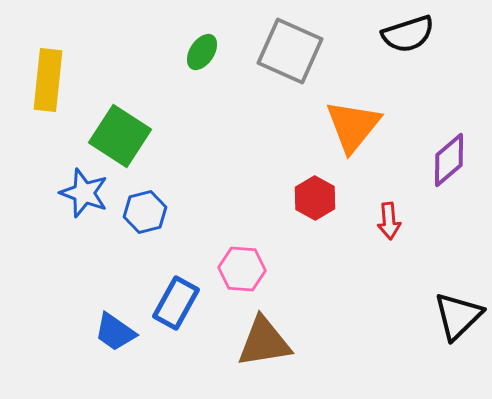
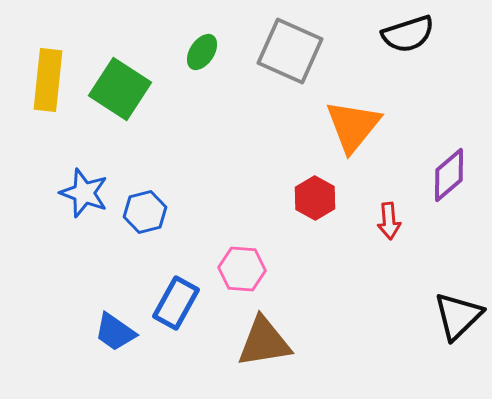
green square: moved 47 px up
purple diamond: moved 15 px down
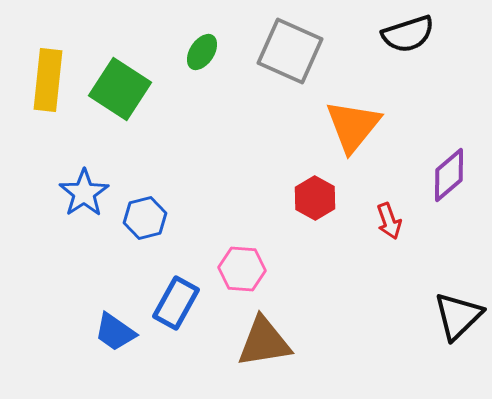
blue star: rotated 18 degrees clockwise
blue hexagon: moved 6 px down
red arrow: rotated 15 degrees counterclockwise
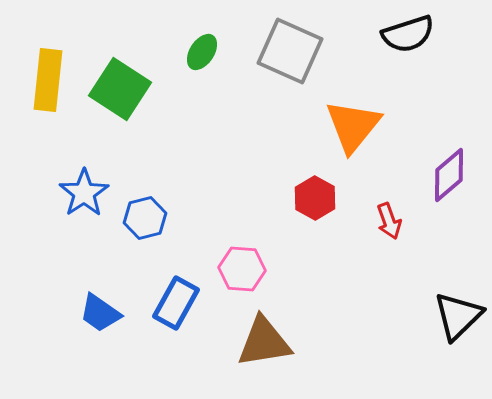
blue trapezoid: moved 15 px left, 19 px up
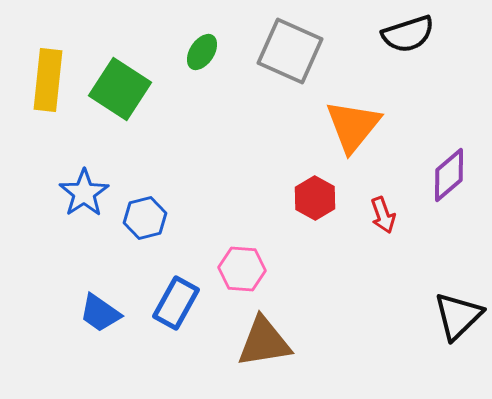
red arrow: moved 6 px left, 6 px up
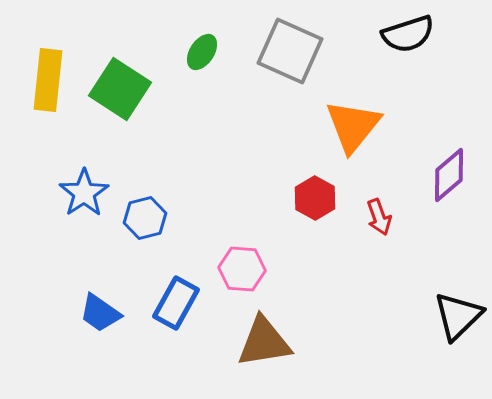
red arrow: moved 4 px left, 2 px down
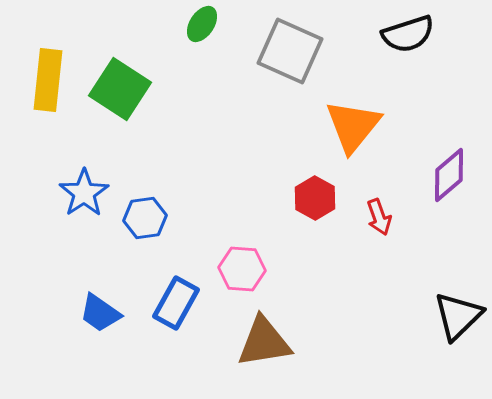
green ellipse: moved 28 px up
blue hexagon: rotated 6 degrees clockwise
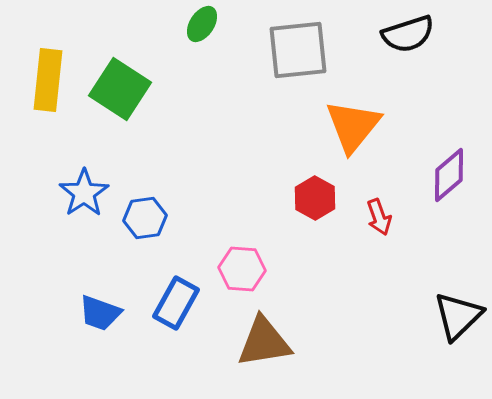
gray square: moved 8 px right, 1 px up; rotated 30 degrees counterclockwise
blue trapezoid: rotated 15 degrees counterclockwise
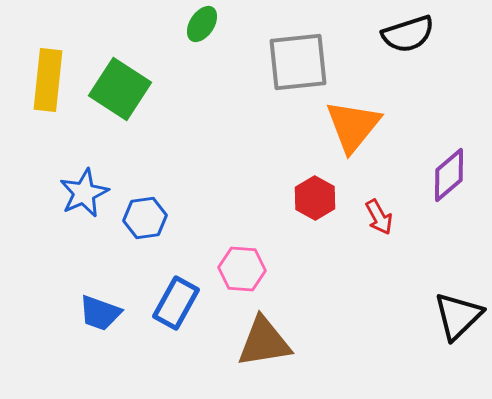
gray square: moved 12 px down
blue star: rotated 9 degrees clockwise
red arrow: rotated 9 degrees counterclockwise
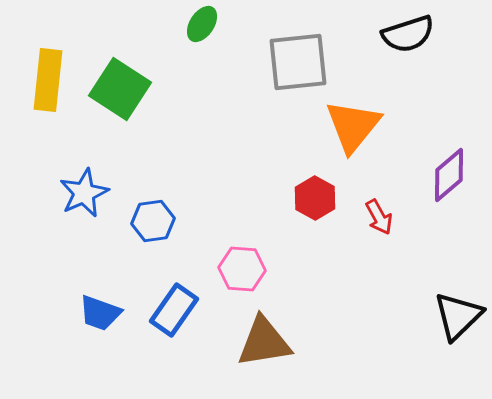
blue hexagon: moved 8 px right, 3 px down
blue rectangle: moved 2 px left, 7 px down; rotated 6 degrees clockwise
